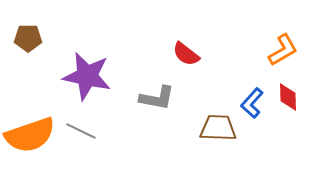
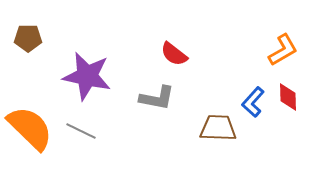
red semicircle: moved 12 px left
blue L-shape: moved 1 px right, 1 px up
orange semicircle: moved 7 px up; rotated 117 degrees counterclockwise
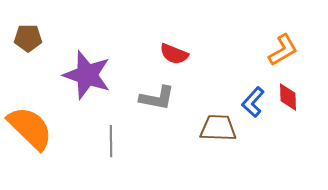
red semicircle: rotated 16 degrees counterclockwise
purple star: moved 1 px up; rotated 6 degrees clockwise
gray line: moved 30 px right, 10 px down; rotated 64 degrees clockwise
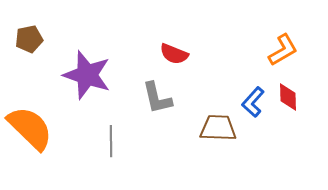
brown pentagon: moved 1 px right, 1 px down; rotated 12 degrees counterclockwise
gray L-shape: rotated 66 degrees clockwise
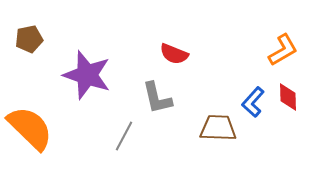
gray line: moved 13 px right, 5 px up; rotated 28 degrees clockwise
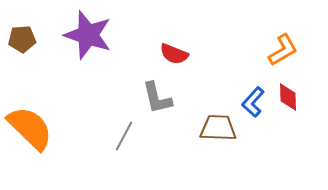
brown pentagon: moved 7 px left; rotated 8 degrees clockwise
purple star: moved 1 px right, 40 px up
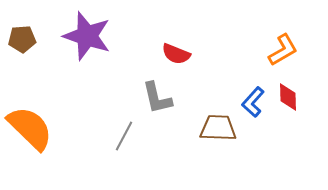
purple star: moved 1 px left, 1 px down
red semicircle: moved 2 px right
